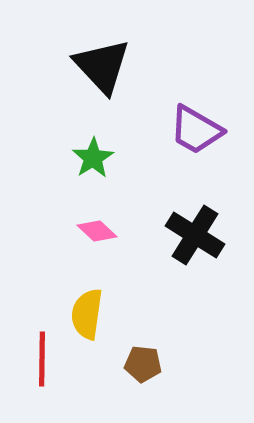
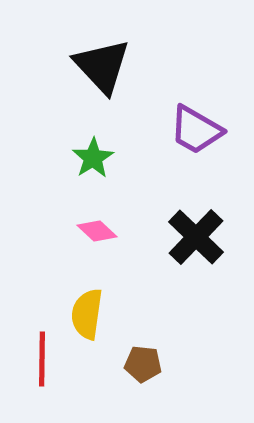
black cross: moved 1 px right, 2 px down; rotated 12 degrees clockwise
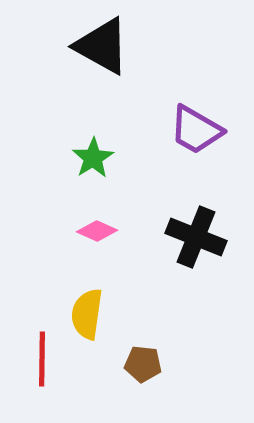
black triangle: moved 20 px up; rotated 18 degrees counterclockwise
pink diamond: rotated 18 degrees counterclockwise
black cross: rotated 22 degrees counterclockwise
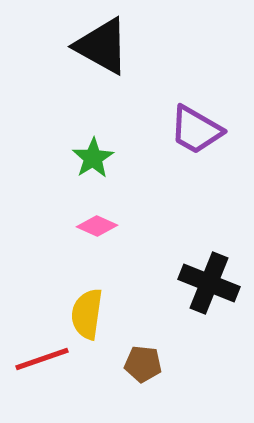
pink diamond: moved 5 px up
black cross: moved 13 px right, 46 px down
red line: rotated 70 degrees clockwise
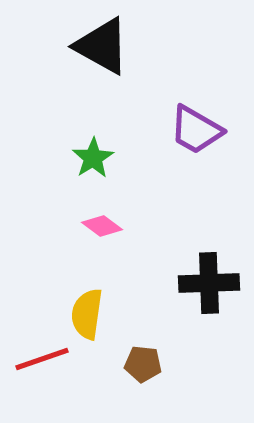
pink diamond: moved 5 px right; rotated 12 degrees clockwise
black cross: rotated 24 degrees counterclockwise
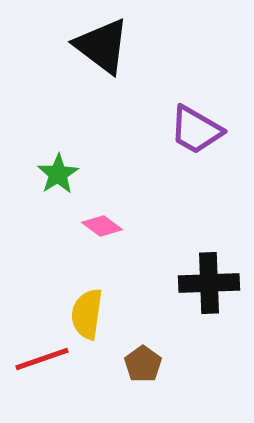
black triangle: rotated 8 degrees clockwise
green star: moved 35 px left, 16 px down
brown pentagon: rotated 30 degrees clockwise
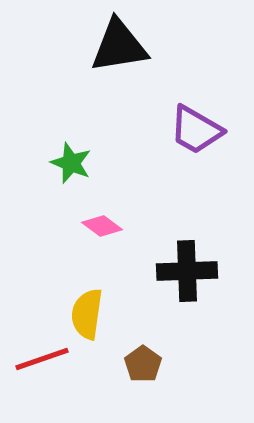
black triangle: moved 17 px right; rotated 46 degrees counterclockwise
green star: moved 13 px right, 11 px up; rotated 18 degrees counterclockwise
black cross: moved 22 px left, 12 px up
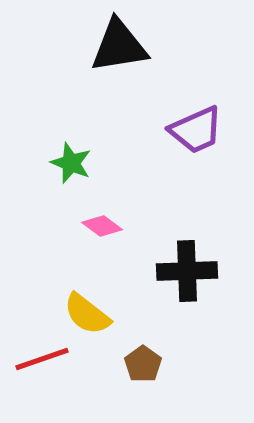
purple trapezoid: rotated 54 degrees counterclockwise
yellow semicircle: rotated 60 degrees counterclockwise
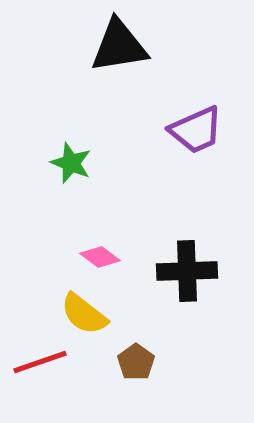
pink diamond: moved 2 px left, 31 px down
yellow semicircle: moved 3 px left
red line: moved 2 px left, 3 px down
brown pentagon: moved 7 px left, 2 px up
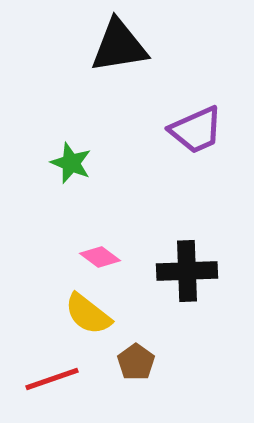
yellow semicircle: moved 4 px right
red line: moved 12 px right, 17 px down
